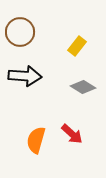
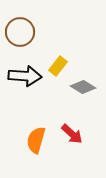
yellow rectangle: moved 19 px left, 20 px down
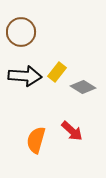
brown circle: moved 1 px right
yellow rectangle: moved 1 px left, 6 px down
red arrow: moved 3 px up
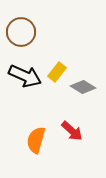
black arrow: rotated 20 degrees clockwise
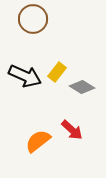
brown circle: moved 12 px right, 13 px up
gray diamond: moved 1 px left
red arrow: moved 1 px up
orange semicircle: moved 2 px right, 1 px down; rotated 36 degrees clockwise
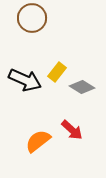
brown circle: moved 1 px left, 1 px up
black arrow: moved 4 px down
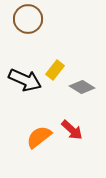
brown circle: moved 4 px left, 1 px down
yellow rectangle: moved 2 px left, 2 px up
orange semicircle: moved 1 px right, 4 px up
